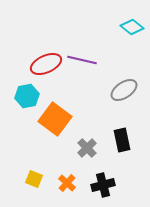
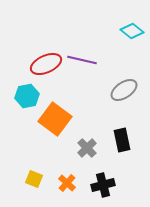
cyan diamond: moved 4 px down
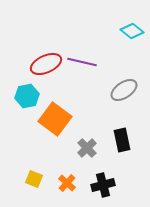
purple line: moved 2 px down
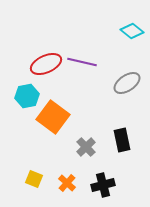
gray ellipse: moved 3 px right, 7 px up
orange square: moved 2 px left, 2 px up
gray cross: moved 1 px left, 1 px up
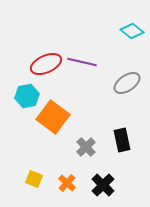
black cross: rotated 30 degrees counterclockwise
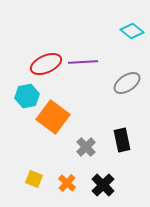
purple line: moved 1 px right; rotated 16 degrees counterclockwise
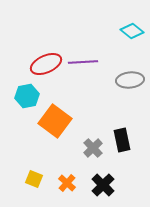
gray ellipse: moved 3 px right, 3 px up; rotated 28 degrees clockwise
orange square: moved 2 px right, 4 px down
gray cross: moved 7 px right, 1 px down
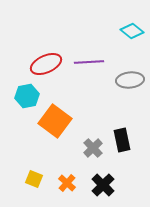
purple line: moved 6 px right
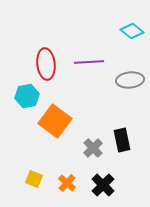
red ellipse: rotated 72 degrees counterclockwise
